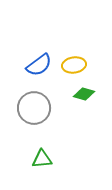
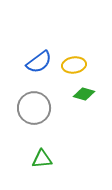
blue semicircle: moved 3 px up
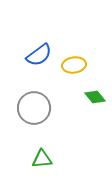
blue semicircle: moved 7 px up
green diamond: moved 11 px right, 3 px down; rotated 35 degrees clockwise
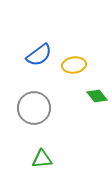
green diamond: moved 2 px right, 1 px up
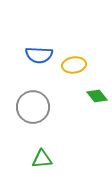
blue semicircle: rotated 40 degrees clockwise
gray circle: moved 1 px left, 1 px up
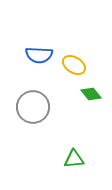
yellow ellipse: rotated 40 degrees clockwise
green diamond: moved 6 px left, 2 px up
green triangle: moved 32 px right
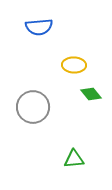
blue semicircle: moved 28 px up; rotated 8 degrees counterclockwise
yellow ellipse: rotated 30 degrees counterclockwise
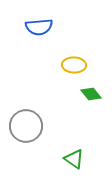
gray circle: moved 7 px left, 19 px down
green triangle: rotated 40 degrees clockwise
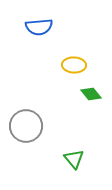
green triangle: rotated 15 degrees clockwise
